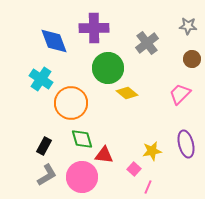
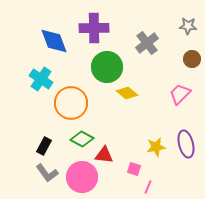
green circle: moved 1 px left, 1 px up
green diamond: rotated 45 degrees counterclockwise
yellow star: moved 4 px right, 4 px up
pink square: rotated 24 degrees counterclockwise
gray L-shape: moved 2 px up; rotated 85 degrees clockwise
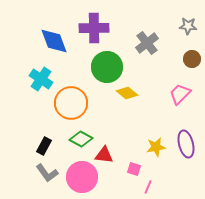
green diamond: moved 1 px left
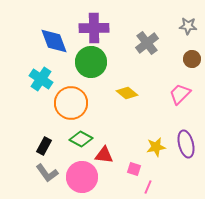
green circle: moved 16 px left, 5 px up
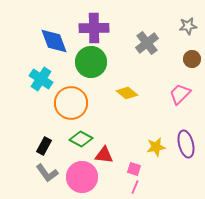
gray star: rotated 12 degrees counterclockwise
pink line: moved 13 px left
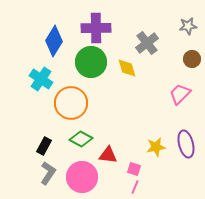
purple cross: moved 2 px right
blue diamond: rotated 52 degrees clockwise
yellow diamond: moved 25 px up; rotated 35 degrees clockwise
red triangle: moved 4 px right
gray L-shape: moved 1 px right; rotated 110 degrees counterclockwise
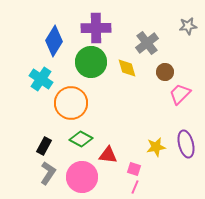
brown circle: moved 27 px left, 13 px down
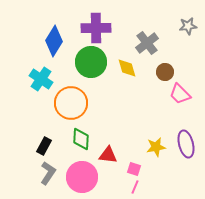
pink trapezoid: rotated 90 degrees counterclockwise
green diamond: rotated 65 degrees clockwise
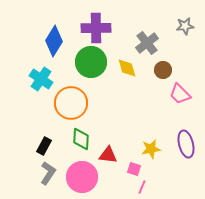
gray star: moved 3 px left
brown circle: moved 2 px left, 2 px up
yellow star: moved 5 px left, 2 px down
pink line: moved 7 px right
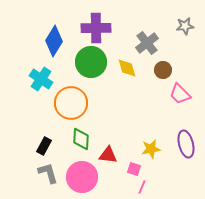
gray L-shape: rotated 50 degrees counterclockwise
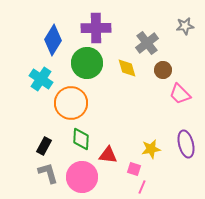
blue diamond: moved 1 px left, 1 px up
green circle: moved 4 px left, 1 px down
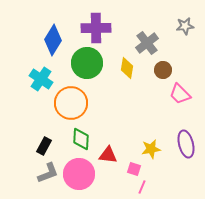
yellow diamond: rotated 25 degrees clockwise
gray L-shape: rotated 85 degrees clockwise
pink circle: moved 3 px left, 3 px up
